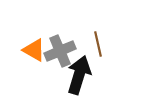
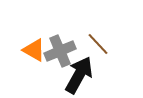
brown line: rotated 30 degrees counterclockwise
black arrow: rotated 12 degrees clockwise
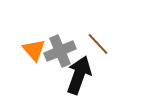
orange triangle: rotated 20 degrees clockwise
black arrow: rotated 9 degrees counterclockwise
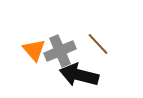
black arrow: rotated 96 degrees counterclockwise
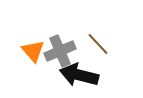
orange triangle: moved 1 px left, 1 px down
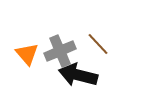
orange triangle: moved 6 px left, 3 px down
black arrow: moved 1 px left
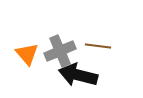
brown line: moved 2 px down; rotated 40 degrees counterclockwise
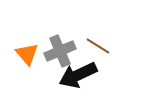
brown line: rotated 25 degrees clockwise
black arrow: rotated 39 degrees counterclockwise
